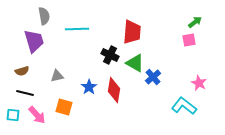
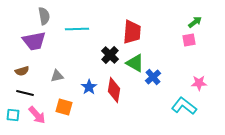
purple trapezoid: rotated 95 degrees clockwise
black cross: rotated 18 degrees clockwise
pink star: rotated 28 degrees counterclockwise
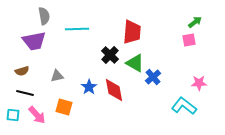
red diamond: rotated 20 degrees counterclockwise
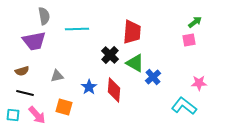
red diamond: rotated 15 degrees clockwise
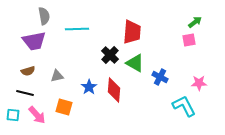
brown semicircle: moved 6 px right
blue cross: moved 7 px right; rotated 21 degrees counterclockwise
cyan L-shape: rotated 25 degrees clockwise
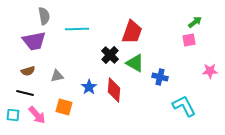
red trapezoid: rotated 15 degrees clockwise
blue cross: rotated 14 degrees counterclockwise
pink star: moved 11 px right, 12 px up
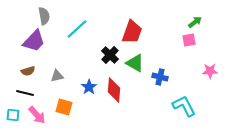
cyan line: rotated 40 degrees counterclockwise
purple trapezoid: rotated 35 degrees counterclockwise
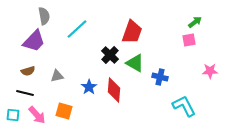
orange square: moved 4 px down
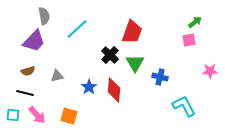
green triangle: rotated 30 degrees clockwise
orange square: moved 5 px right, 5 px down
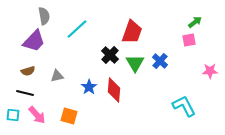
blue cross: moved 16 px up; rotated 28 degrees clockwise
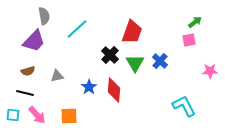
orange square: rotated 18 degrees counterclockwise
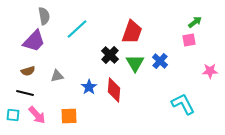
cyan L-shape: moved 1 px left, 2 px up
